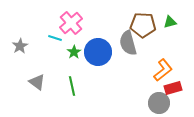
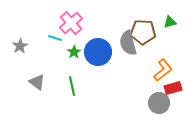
brown pentagon: moved 7 px down
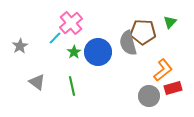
green triangle: rotated 32 degrees counterclockwise
cyan line: rotated 64 degrees counterclockwise
gray circle: moved 10 px left, 7 px up
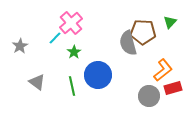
blue circle: moved 23 px down
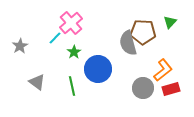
blue circle: moved 6 px up
red rectangle: moved 2 px left, 1 px down
gray circle: moved 6 px left, 8 px up
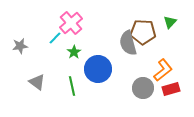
gray star: rotated 21 degrees clockwise
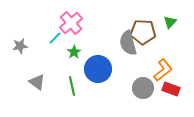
red rectangle: rotated 36 degrees clockwise
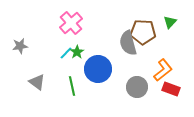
cyan line: moved 11 px right, 15 px down
green star: moved 3 px right
gray circle: moved 6 px left, 1 px up
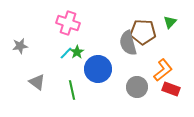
pink cross: moved 3 px left; rotated 30 degrees counterclockwise
green line: moved 4 px down
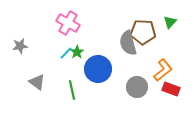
pink cross: rotated 10 degrees clockwise
